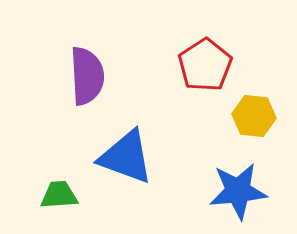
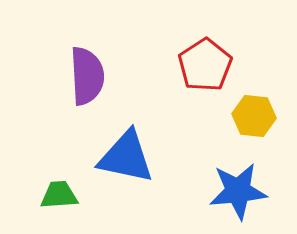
blue triangle: rotated 8 degrees counterclockwise
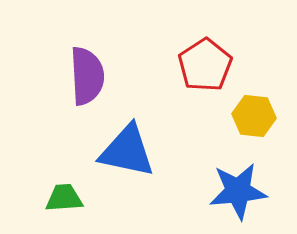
blue triangle: moved 1 px right, 6 px up
green trapezoid: moved 5 px right, 3 px down
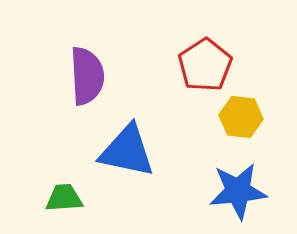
yellow hexagon: moved 13 px left, 1 px down
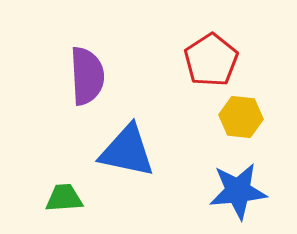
red pentagon: moved 6 px right, 5 px up
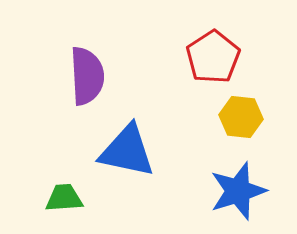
red pentagon: moved 2 px right, 3 px up
blue star: rotated 12 degrees counterclockwise
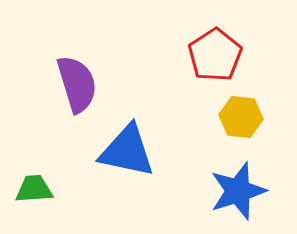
red pentagon: moved 2 px right, 2 px up
purple semicircle: moved 10 px left, 8 px down; rotated 14 degrees counterclockwise
green trapezoid: moved 30 px left, 9 px up
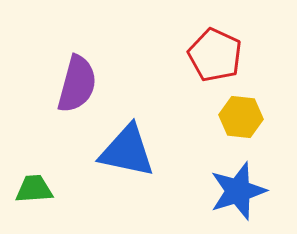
red pentagon: rotated 14 degrees counterclockwise
purple semicircle: rotated 32 degrees clockwise
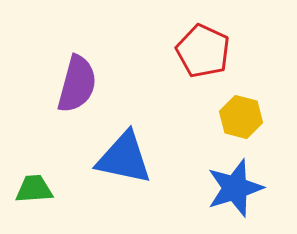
red pentagon: moved 12 px left, 4 px up
yellow hexagon: rotated 9 degrees clockwise
blue triangle: moved 3 px left, 7 px down
blue star: moved 3 px left, 3 px up
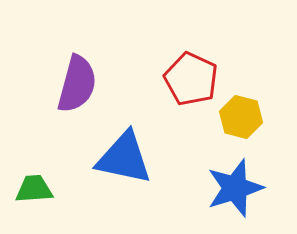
red pentagon: moved 12 px left, 28 px down
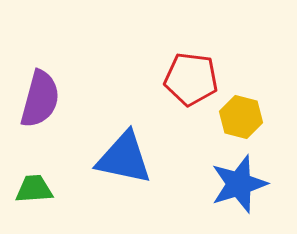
red pentagon: rotated 18 degrees counterclockwise
purple semicircle: moved 37 px left, 15 px down
blue star: moved 4 px right, 4 px up
